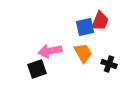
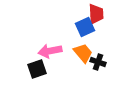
red trapezoid: moved 4 px left, 7 px up; rotated 25 degrees counterclockwise
blue square: rotated 12 degrees counterclockwise
orange trapezoid: rotated 10 degrees counterclockwise
black cross: moved 11 px left, 2 px up
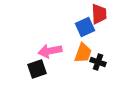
red trapezoid: moved 3 px right
orange trapezoid: rotated 60 degrees clockwise
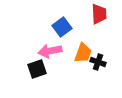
blue square: moved 23 px left; rotated 12 degrees counterclockwise
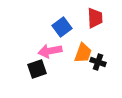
red trapezoid: moved 4 px left, 4 px down
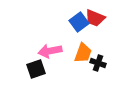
red trapezoid: rotated 115 degrees clockwise
blue square: moved 17 px right, 5 px up
black cross: moved 1 px down
black square: moved 1 px left
